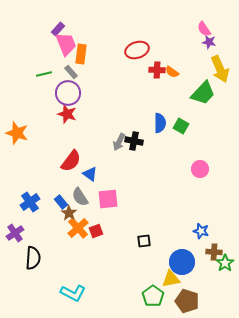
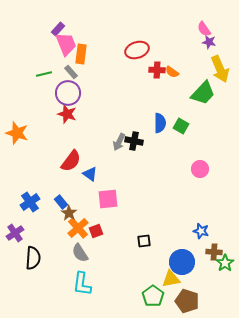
gray semicircle: moved 56 px down
cyan L-shape: moved 9 px right, 9 px up; rotated 70 degrees clockwise
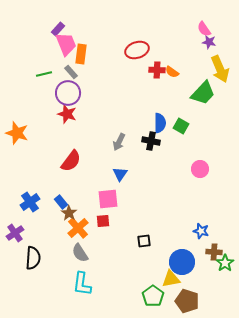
black cross: moved 17 px right
blue triangle: moved 30 px right; rotated 28 degrees clockwise
red square: moved 7 px right, 10 px up; rotated 16 degrees clockwise
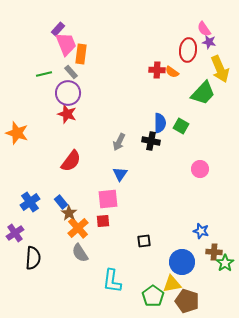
red ellipse: moved 51 px right; rotated 65 degrees counterclockwise
yellow triangle: moved 1 px right, 5 px down
cyan L-shape: moved 30 px right, 3 px up
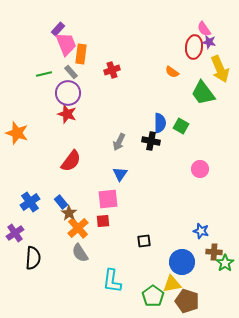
red ellipse: moved 6 px right, 3 px up
red cross: moved 45 px left; rotated 21 degrees counterclockwise
green trapezoid: rotated 100 degrees clockwise
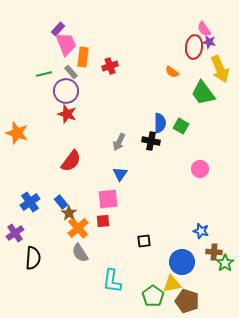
orange rectangle: moved 2 px right, 3 px down
red cross: moved 2 px left, 4 px up
purple circle: moved 2 px left, 2 px up
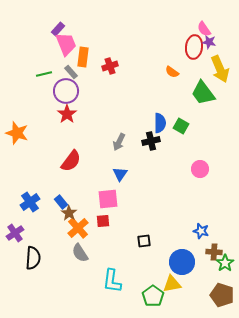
red star: rotated 18 degrees clockwise
black cross: rotated 24 degrees counterclockwise
brown pentagon: moved 35 px right, 6 px up
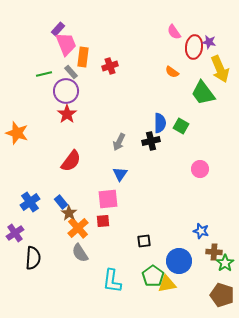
pink semicircle: moved 30 px left, 3 px down
blue circle: moved 3 px left, 1 px up
yellow triangle: moved 5 px left
green pentagon: moved 20 px up
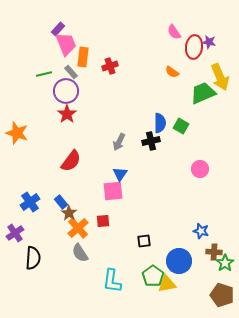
yellow arrow: moved 8 px down
green trapezoid: rotated 104 degrees clockwise
pink square: moved 5 px right, 8 px up
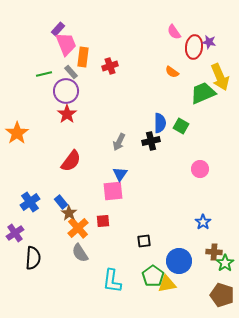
orange star: rotated 20 degrees clockwise
blue star: moved 2 px right, 9 px up; rotated 21 degrees clockwise
